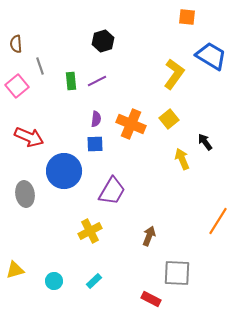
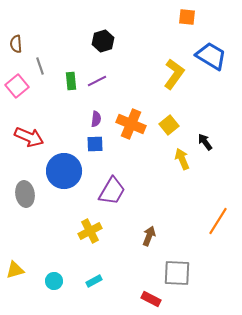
yellow square: moved 6 px down
cyan rectangle: rotated 14 degrees clockwise
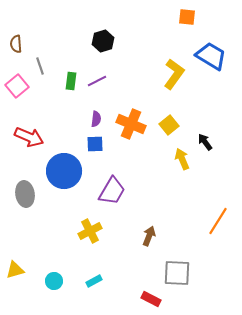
green rectangle: rotated 12 degrees clockwise
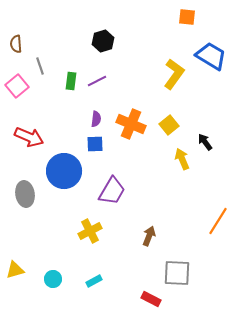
cyan circle: moved 1 px left, 2 px up
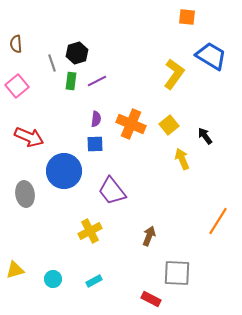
black hexagon: moved 26 px left, 12 px down
gray line: moved 12 px right, 3 px up
black arrow: moved 6 px up
purple trapezoid: rotated 112 degrees clockwise
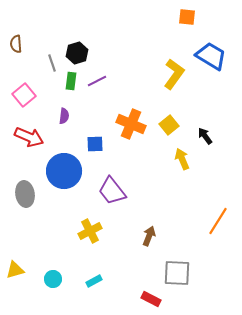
pink square: moved 7 px right, 9 px down
purple semicircle: moved 32 px left, 3 px up
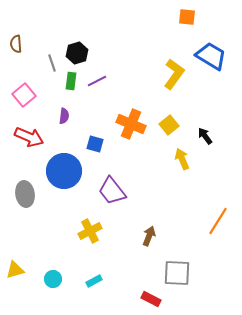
blue square: rotated 18 degrees clockwise
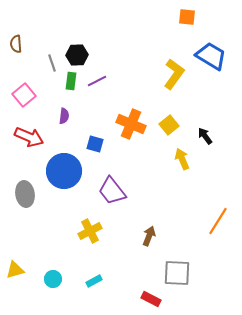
black hexagon: moved 2 px down; rotated 15 degrees clockwise
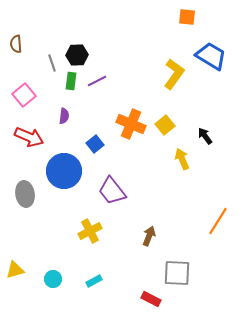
yellow square: moved 4 px left
blue square: rotated 36 degrees clockwise
